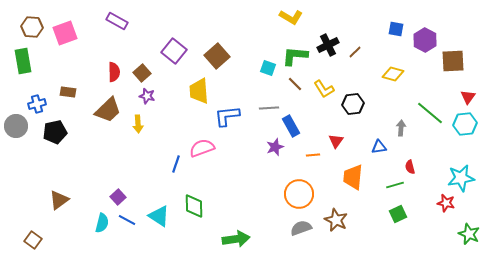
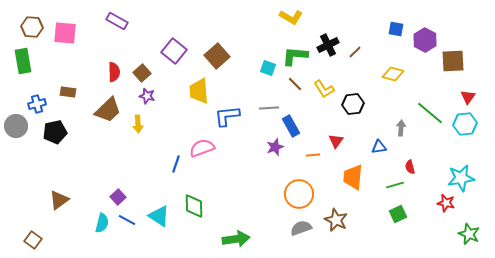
pink square at (65, 33): rotated 25 degrees clockwise
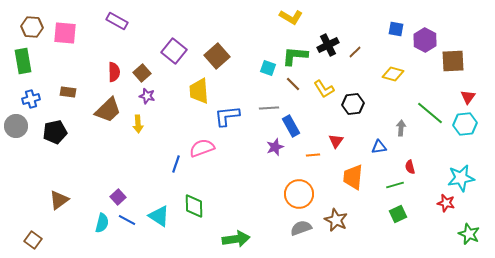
brown line at (295, 84): moved 2 px left
blue cross at (37, 104): moved 6 px left, 5 px up
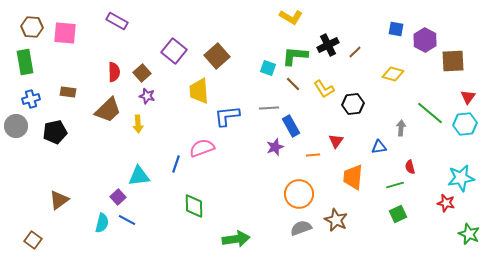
green rectangle at (23, 61): moved 2 px right, 1 px down
cyan triangle at (159, 216): moved 20 px left, 40 px up; rotated 40 degrees counterclockwise
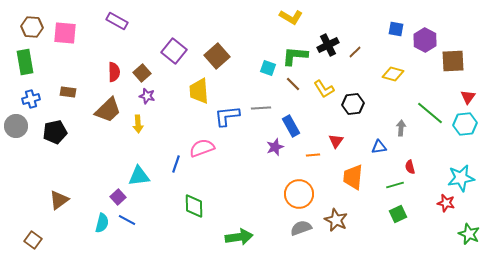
gray line at (269, 108): moved 8 px left
green arrow at (236, 239): moved 3 px right, 2 px up
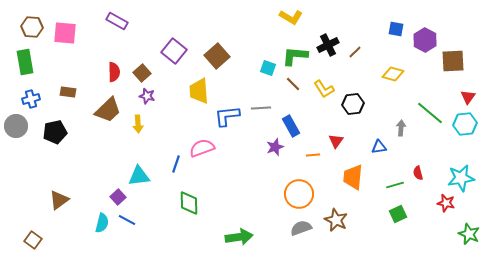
red semicircle at (410, 167): moved 8 px right, 6 px down
green diamond at (194, 206): moved 5 px left, 3 px up
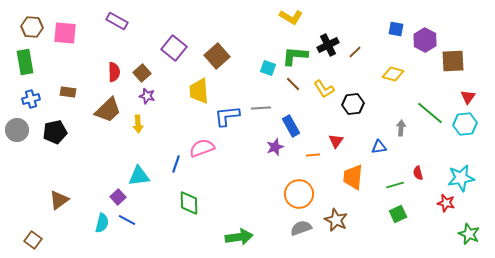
purple square at (174, 51): moved 3 px up
gray circle at (16, 126): moved 1 px right, 4 px down
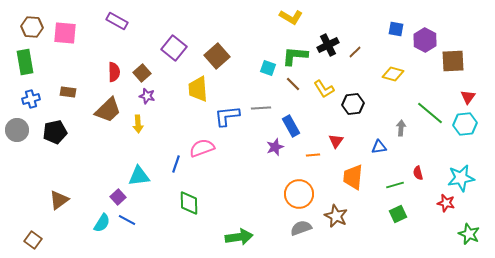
yellow trapezoid at (199, 91): moved 1 px left, 2 px up
brown star at (336, 220): moved 4 px up
cyan semicircle at (102, 223): rotated 18 degrees clockwise
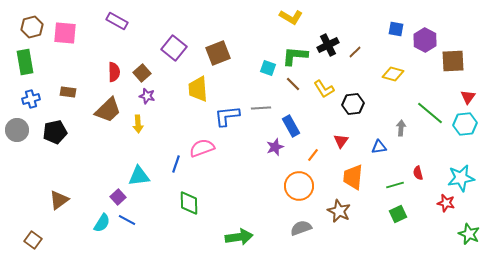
brown hexagon at (32, 27): rotated 20 degrees counterclockwise
brown square at (217, 56): moved 1 px right, 3 px up; rotated 20 degrees clockwise
red triangle at (336, 141): moved 5 px right
orange line at (313, 155): rotated 48 degrees counterclockwise
orange circle at (299, 194): moved 8 px up
brown star at (336, 216): moved 3 px right, 5 px up
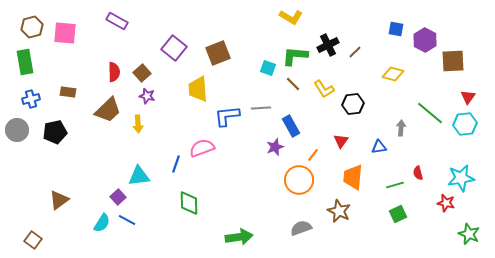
orange circle at (299, 186): moved 6 px up
